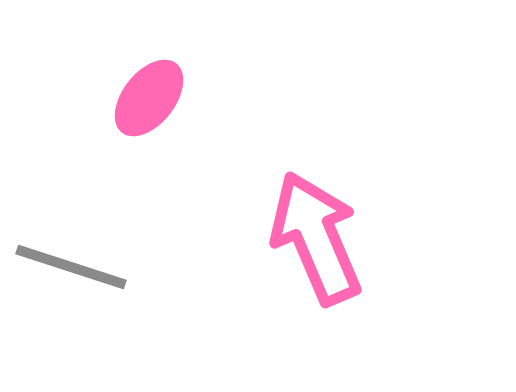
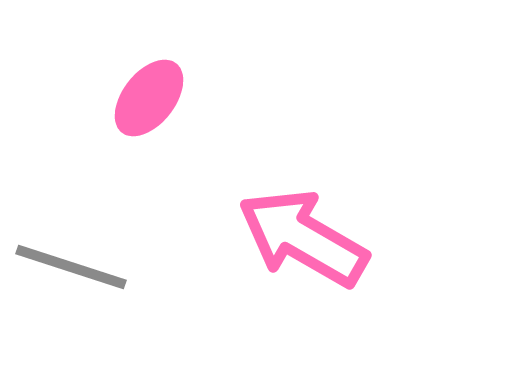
pink arrow: moved 13 px left; rotated 37 degrees counterclockwise
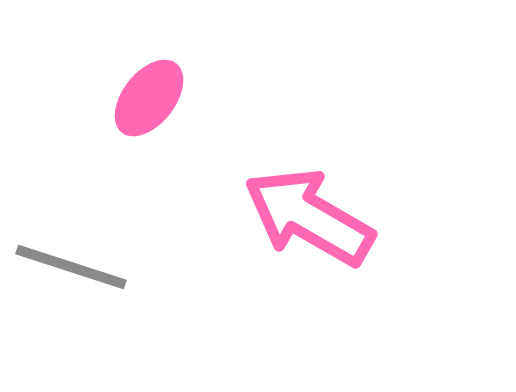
pink arrow: moved 6 px right, 21 px up
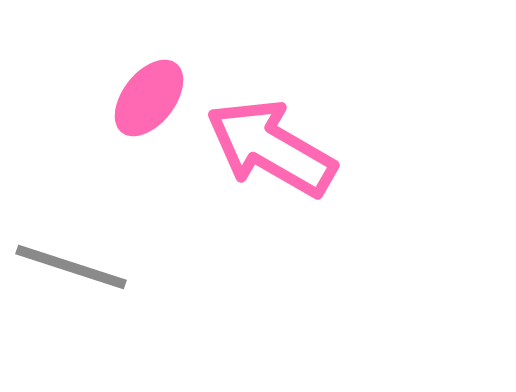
pink arrow: moved 38 px left, 69 px up
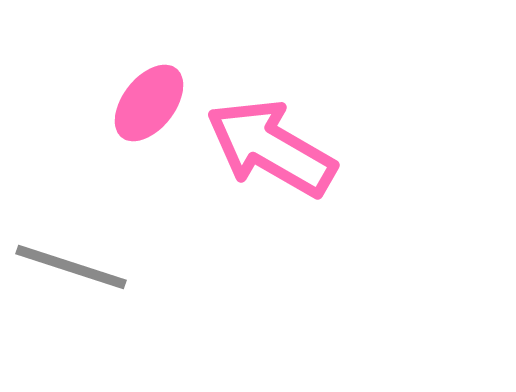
pink ellipse: moved 5 px down
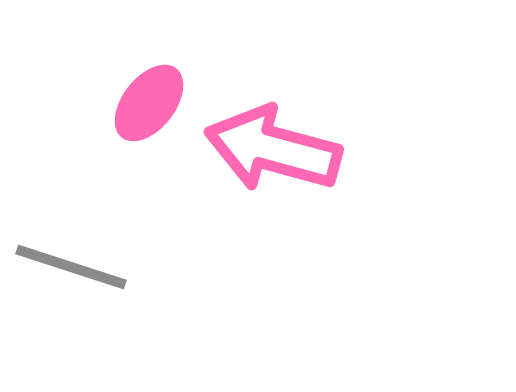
pink arrow: moved 2 px right, 1 px down; rotated 15 degrees counterclockwise
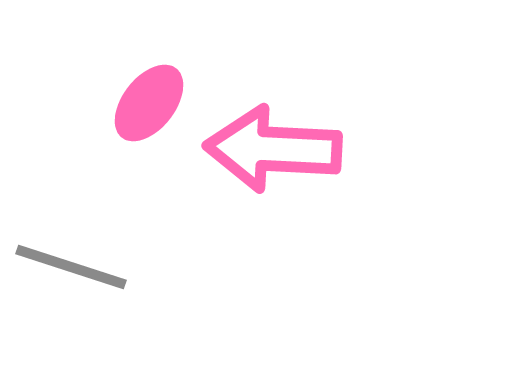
pink arrow: rotated 12 degrees counterclockwise
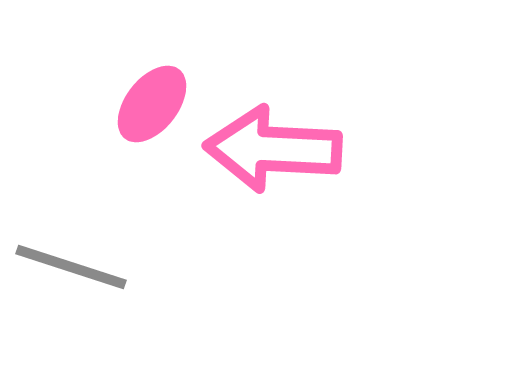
pink ellipse: moved 3 px right, 1 px down
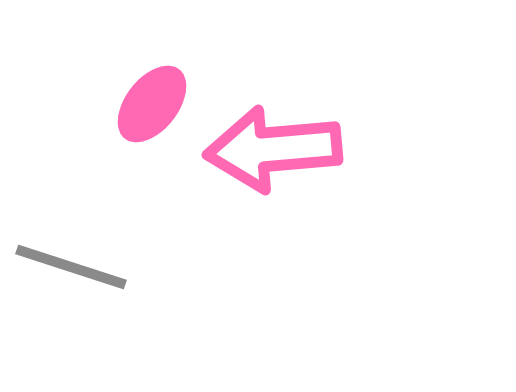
pink arrow: rotated 8 degrees counterclockwise
